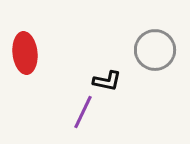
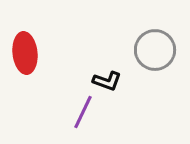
black L-shape: rotated 8 degrees clockwise
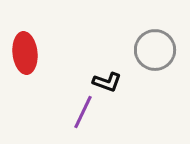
black L-shape: moved 1 px down
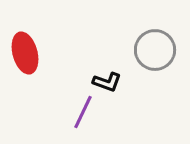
red ellipse: rotated 9 degrees counterclockwise
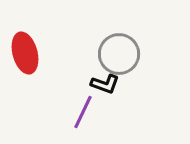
gray circle: moved 36 px left, 4 px down
black L-shape: moved 2 px left, 2 px down
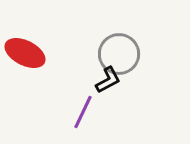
red ellipse: rotated 48 degrees counterclockwise
black L-shape: moved 3 px right, 4 px up; rotated 48 degrees counterclockwise
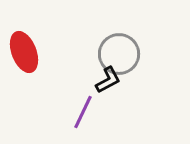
red ellipse: moved 1 px left, 1 px up; rotated 42 degrees clockwise
